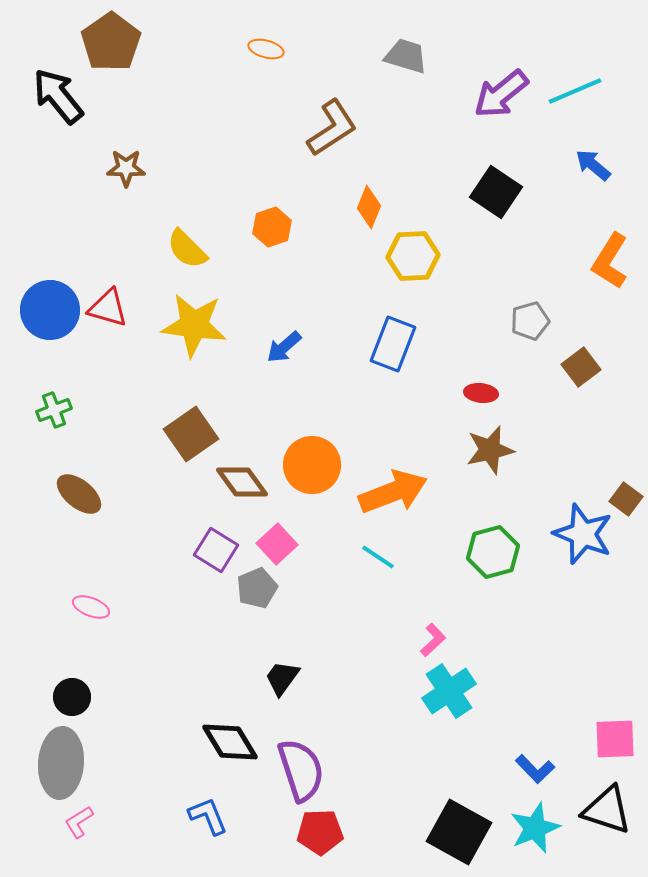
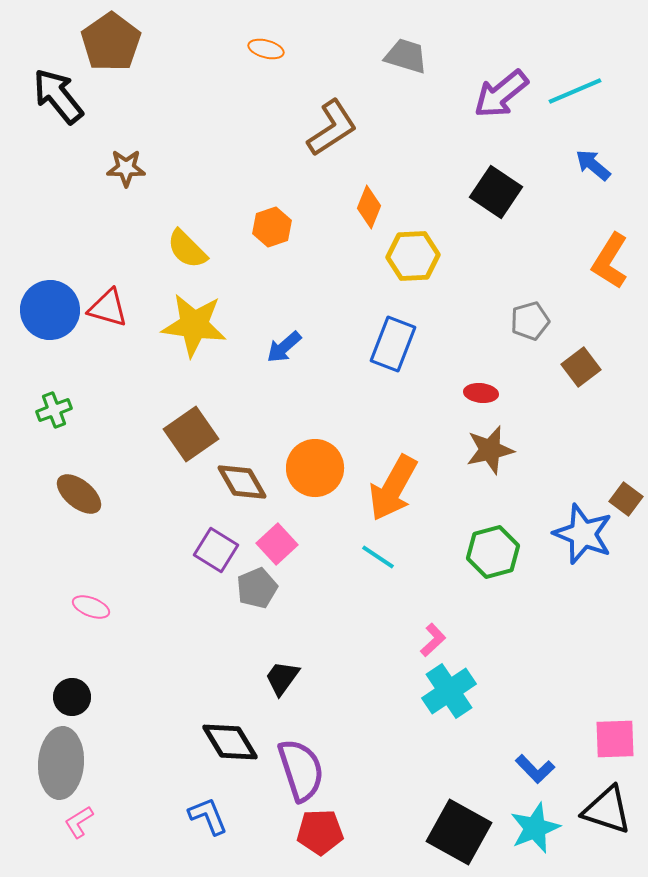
orange circle at (312, 465): moved 3 px right, 3 px down
brown diamond at (242, 482): rotated 6 degrees clockwise
orange arrow at (393, 492): moved 4 px up; rotated 140 degrees clockwise
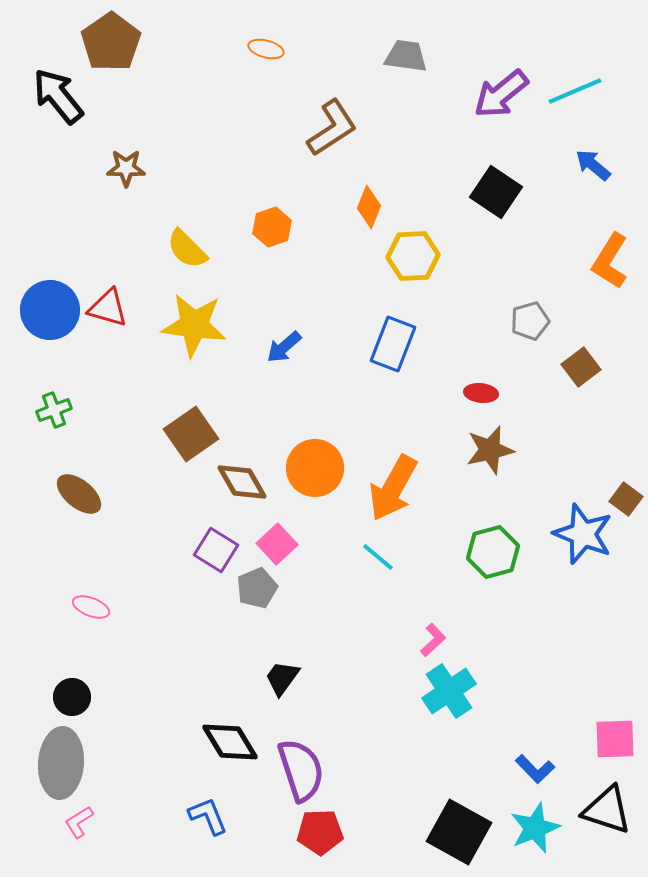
gray trapezoid at (406, 56): rotated 9 degrees counterclockwise
cyan line at (378, 557): rotated 6 degrees clockwise
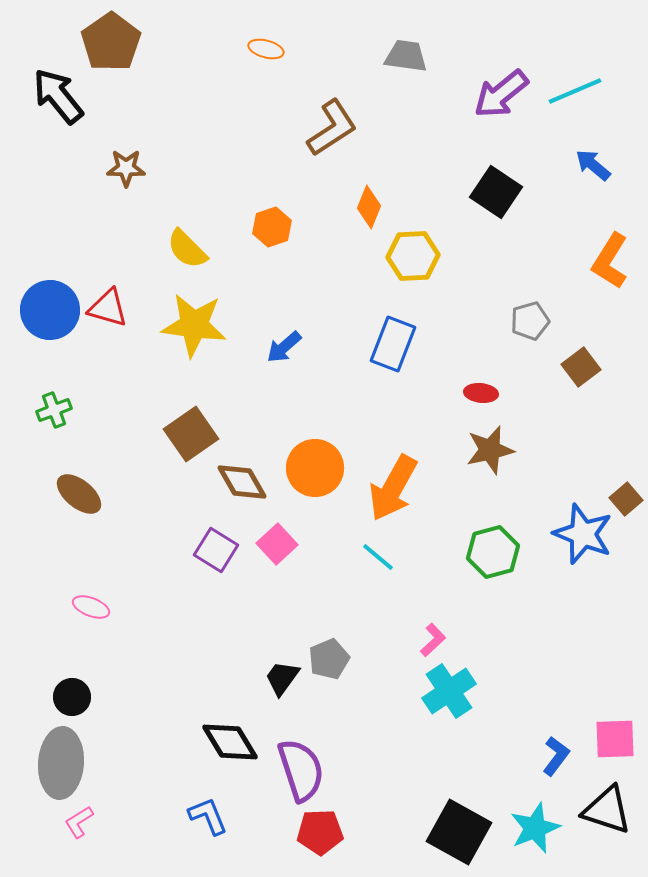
brown square at (626, 499): rotated 12 degrees clockwise
gray pentagon at (257, 588): moved 72 px right, 71 px down
blue L-shape at (535, 769): moved 21 px right, 13 px up; rotated 99 degrees counterclockwise
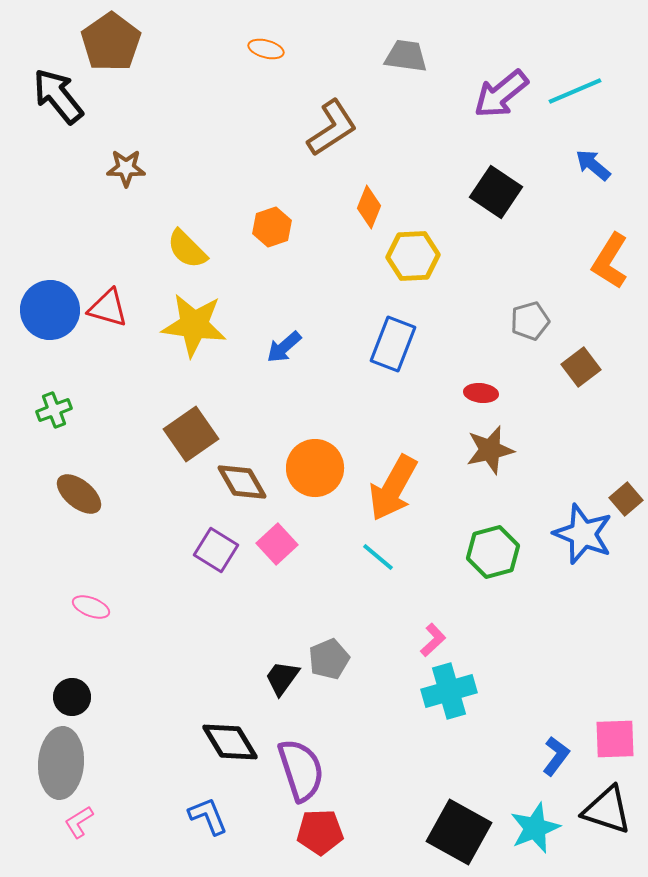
cyan cross at (449, 691): rotated 18 degrees clockwise
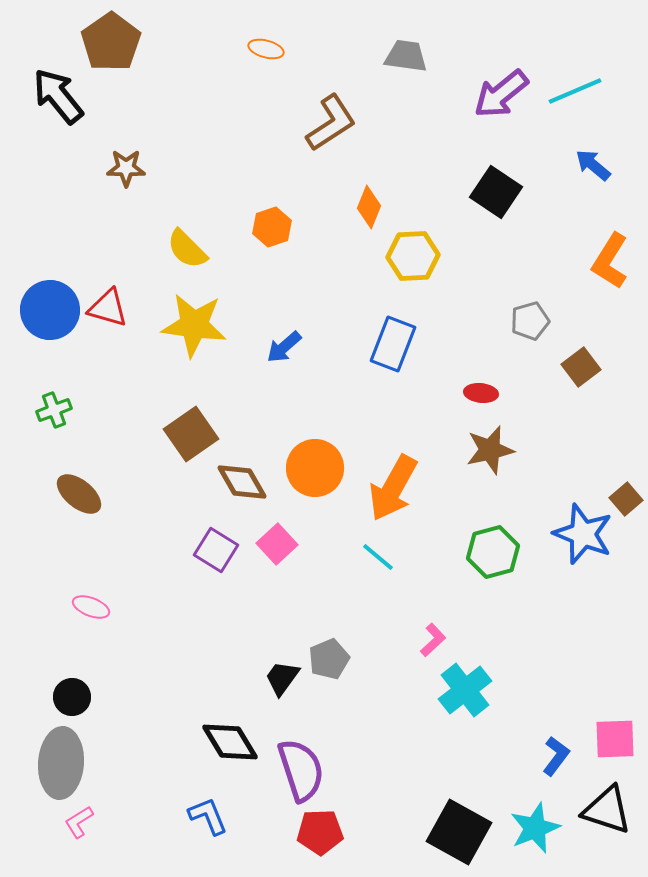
brown L-shape at (332, 128): moved 1 px left, 5 px up
cyan cross at (449, 691): moved 16 px right, 1 px up; rotated 22 degrees counterclockwise
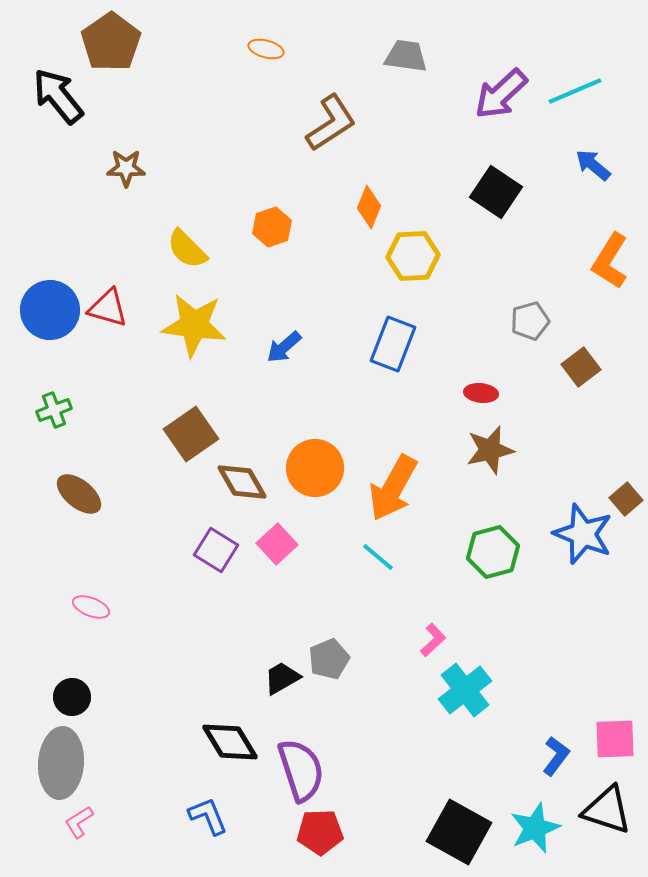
purple arrow at (501, 94): rotated 4 degrees counterclockwise
black trapezoid at (282, 678): rotated 24 degrees clockwise
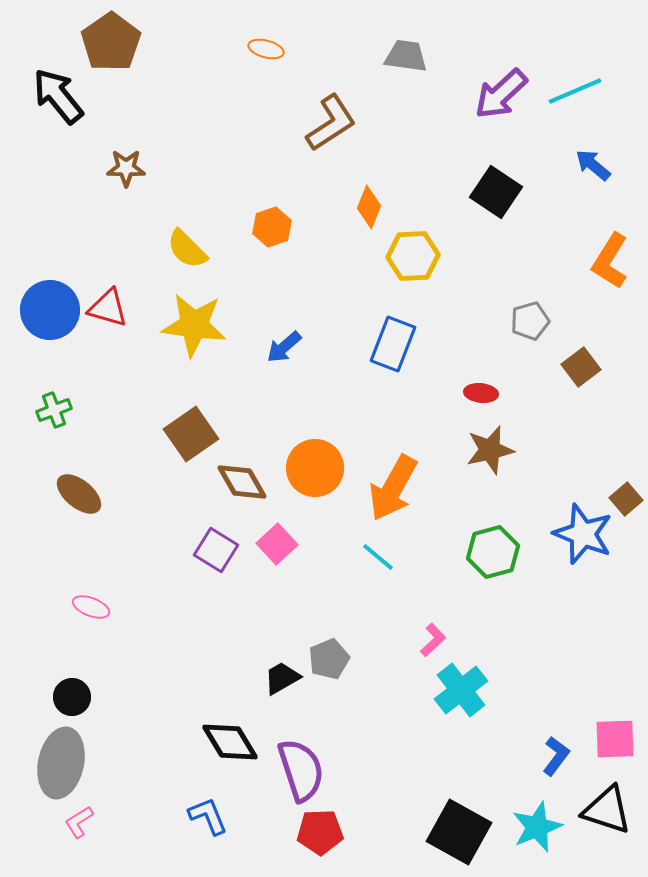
cyan cross at (465, 690): moved 4 px left
gray ellipse at (61, 763): rotated 8 degrees clockwise
cyan star at (535, 828): moved 2 px right, 1 px up
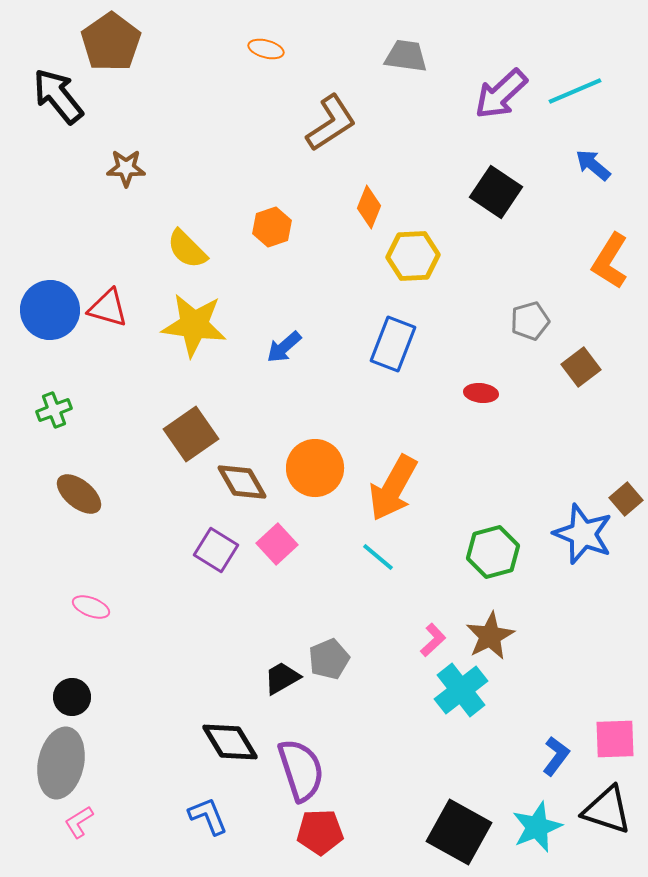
brown star at (490, 450): moved 186 px down; rotated 15 degrees counterclockwise
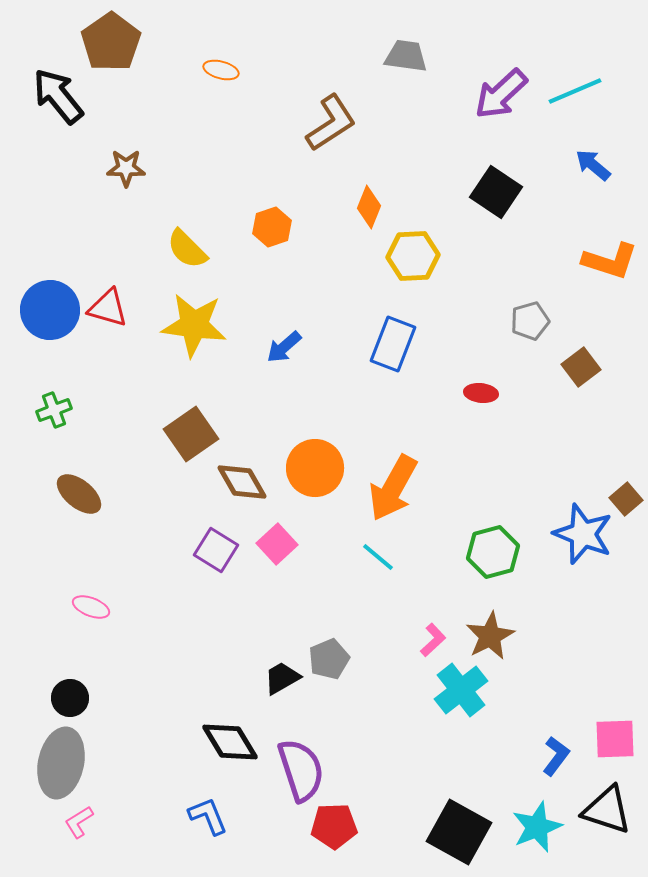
orange ellipse at (266, 49): moved 45 px left, 21 px down
orange L-shape at (610, 261): rotated 104 degrees counterclockwise
black circle at (72, 697): moved 2 px left, 1 px down
red pentagon at (320, 832): moved 14 px right, 6 px up
